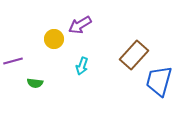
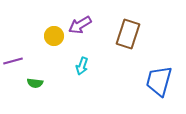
yellow circle: moved 3 px up
brown rectangle: moved 6 px left, 21 px up; rotated 24 degrees counterclockwise
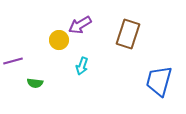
yellow circle: moved 5 px right, 4 px down
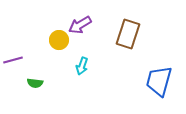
purple line: moved 1 px up
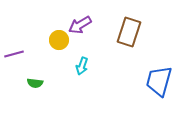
brown rectangle: moved 1 px right, 2 px up
purple line: moved 1 px right, 6 px up
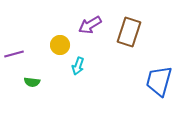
purple arrow: moved 10 px right
yellow circle: moved 1 px right, 5 px down
cyan arrow: moved 4 px left
green semicircle: moved 3 px left, 1 px up
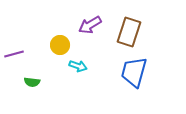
cyan arrow: rotated 90 degrees counterclockwise
blue trapezoid: moved 25 px left, 9 px up
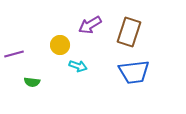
blue trapezoid: rotated 112 degrees counterclockwise
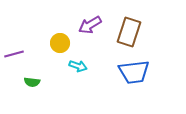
yellow circle: moved 2 px up
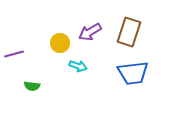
purple arrow: moved 7 px down
blue trapezoid: moved 1 px left, 1 px down
green semicircle: moved 4 px down
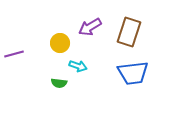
purple arrow: moved 5 px up
green semicircle: moved 27 px right, 3 px up
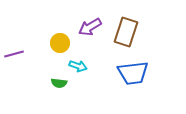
brown rectangle: moved 3 px left
